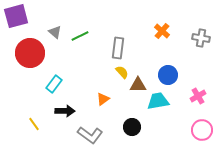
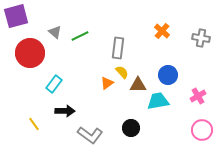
orange triangle: moved 4 px right, 16 px up
black circle: moved 1 px left, 1 px down
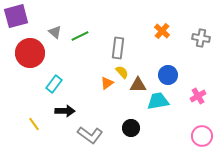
pink circle: moved 6 px down
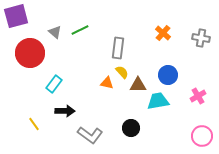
orange cross: moved 1 px right, 2 px down
green line: moved 6 px up
orange triangle: rotated 48 degrees clockwise
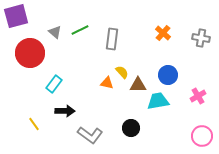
gray rectangle: moved 6 px left, 9 px up
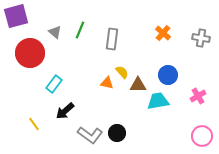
green line: rotated 42 degrees counterclockwise
black arrow: rotated 138 degrees clockwise
black circle: moved 14 px left, 5 px down
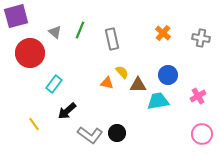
gray rectangle: rotated 20 degrees counterclockwise
black arrow: moved 2 px right
pink circle: moved 2 px up
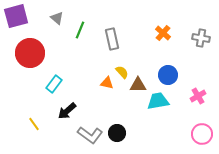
gray triangle: moved 2 px right, 14 px up
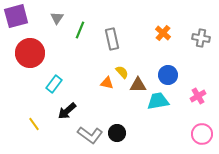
gray triangle: rotated 24 degrees clockwise
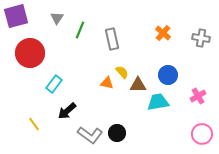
cyan trapezoid: moved 1 px down
